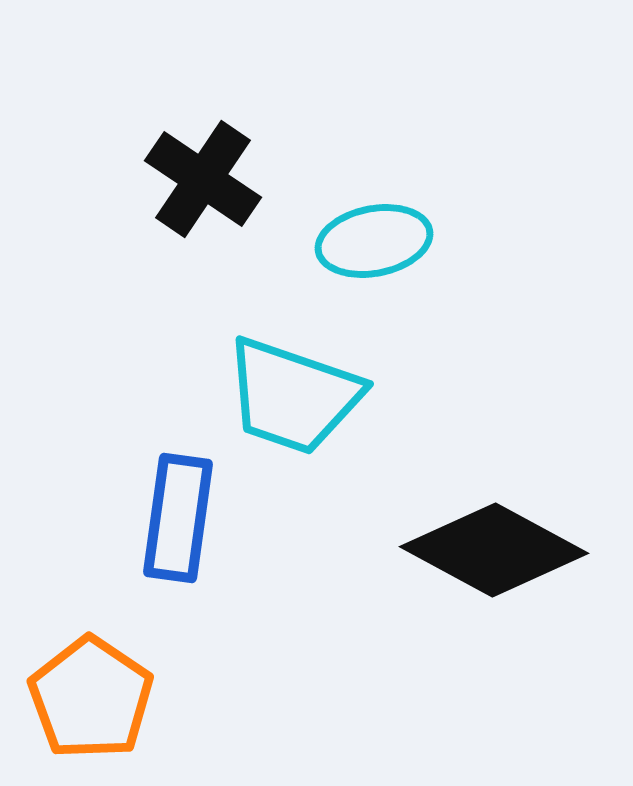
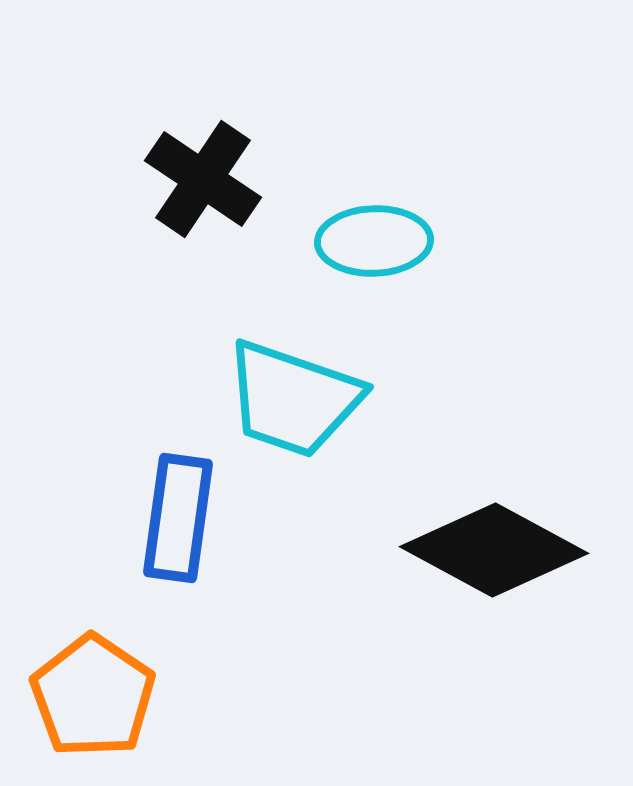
cyan ellipse: rotated 9 degrees clockwise
cyan trapezoid: moved 3 px down
orange pentagon: moved 2 px right, 2 px up
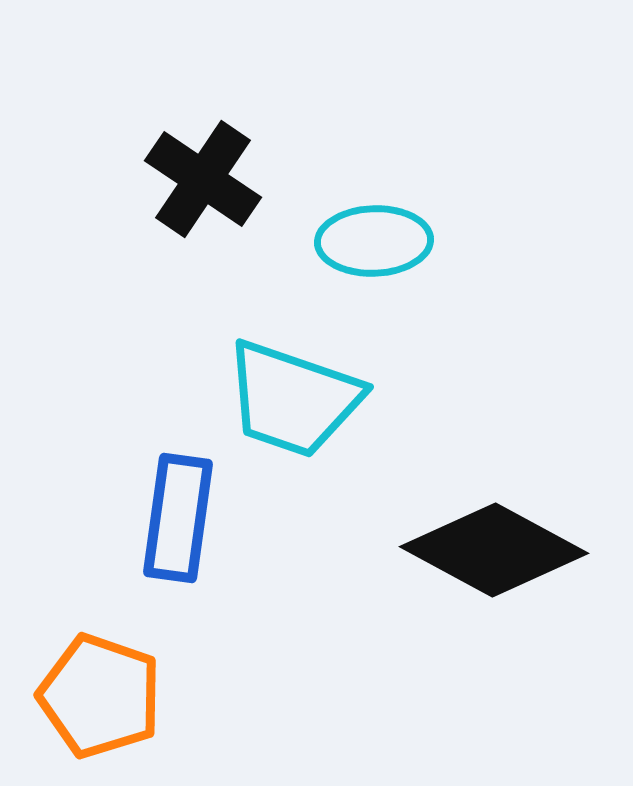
orange pentagon: moved 7 px right; rotated 15 degrees counterclockwise
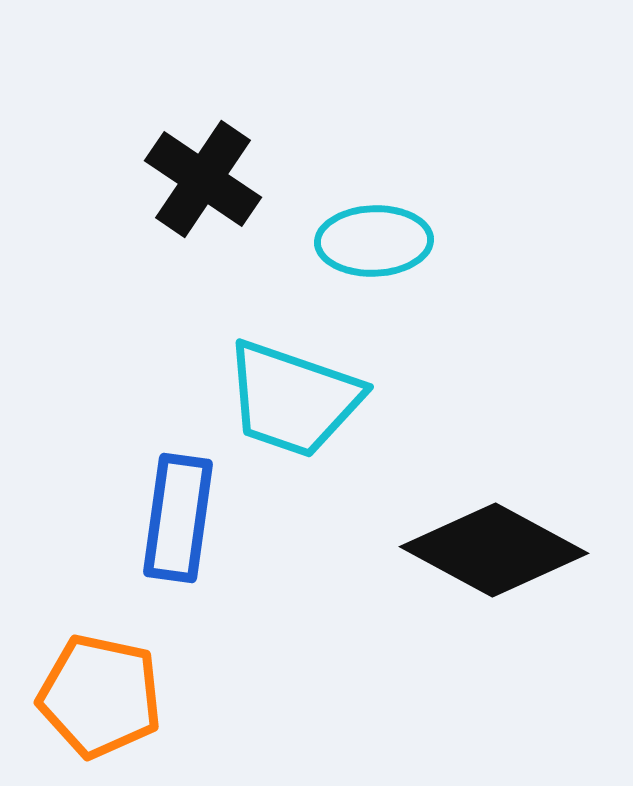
orange pentagon: rotated 7 degrees counterclockwise
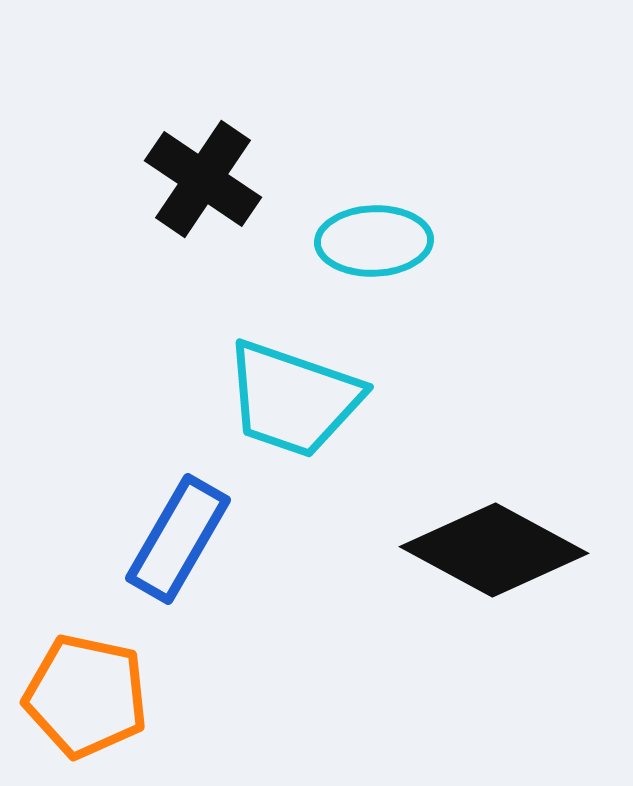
blue rectangle: moved 21 px down; rotated 22 degrees clockwise
orange pentagon: moved 14 px left
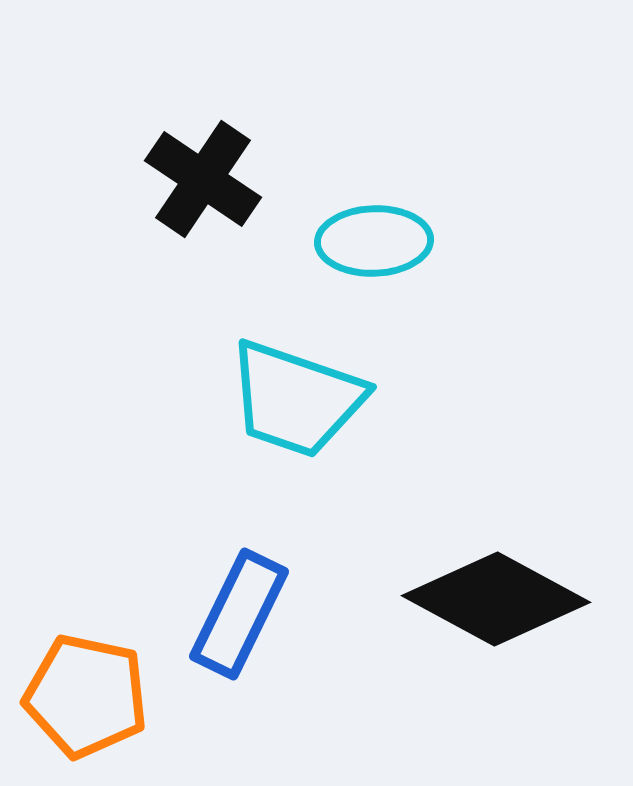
cyan trapezoid: moved 3 px right
blue rectangle: moved 61 px right, 75 px down; rotated 4 degrees counterclockwise
black diamond: moved 2 px right, 49 px down
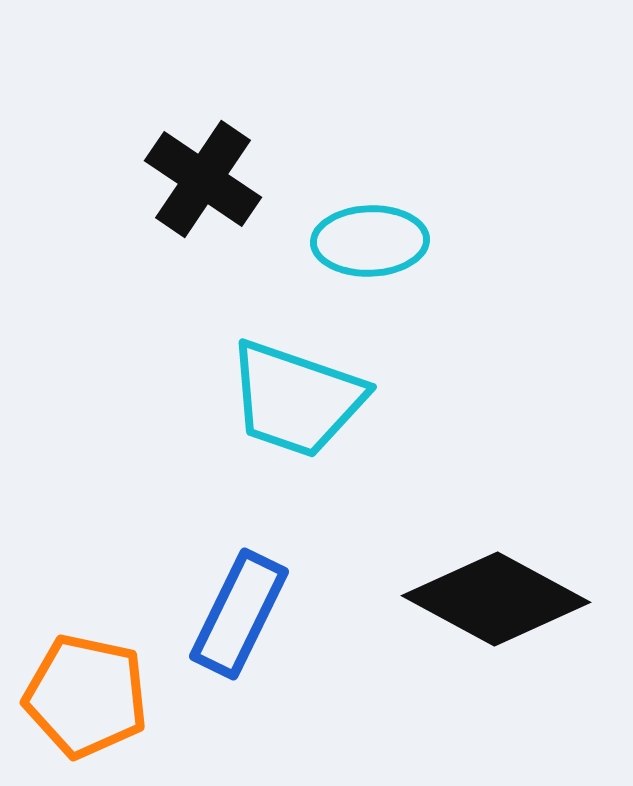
cyan ellipse: moved 4 px left
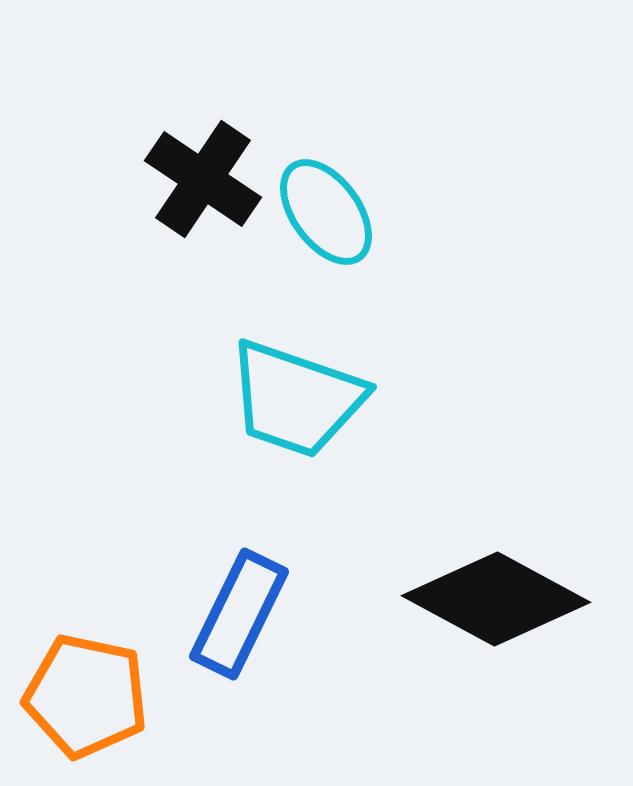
cyan ellipse: moved 44 px left, 29 px up; rotated 56 degrees clockwise
